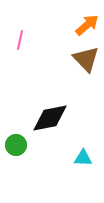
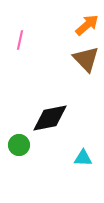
green circle: moved 3 px right
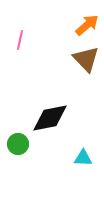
green circle: moved 1 px left, 1 px up
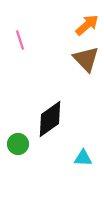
pink line: rotated 30 degrees counterclockwise
black diamond: moved 1 px down; rotated 24 degrees counterclockwise
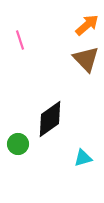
cyan triangle: rotated 18 degrees counterclockwise
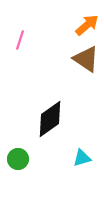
pink line: rotated 36 degrees clockwise
brown triangle: rotated 12 degrees counterclockwise
green circle: moved 15 px down
cyan triangle: moved 1 px left
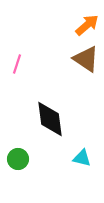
pink line: moved 3 px left, 24 px down
black diamond: rotated 63 degrees counterclockwise
cyan triangle: rotated 30 degrees clockwise
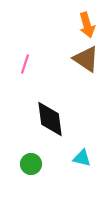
orange arrow: rotated 115 degrees clockwise
pink line: moved 8 px right
green circle: moved 13 px right, 5 px down
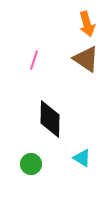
orange arrow: moved 1 px up
pink line: moved 9 px right, 4 px up
black diamond: rotated 9 degrees clockwise
cyan triangle: rotated 18 degrees clockwise
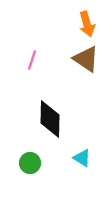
pink line: moved 2 px left
green circle: moved 1 px left, 1 px up
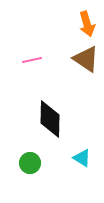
pink line: rotated 60 degrees clockwise
